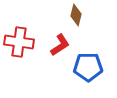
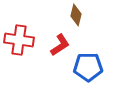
red cross: moved 2 px up
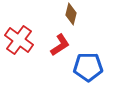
brown diamond: moved 5 px left, 1 px up
red cross: rotated 28 degrees clockwise
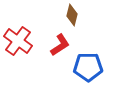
brown diamond: moved 1 px right, 1 px down
red cross: moved 1 px left, 1 px down
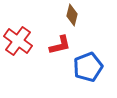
red L-shape: rotated 20 degrees clockwise
blue pentagon: rotated 20 degrees counterclockwise
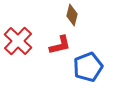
red cross: rotated 8 degrees clockwise
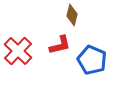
red cross: moved 10 px down
blue pentagon: moved 4 px right, 7 px up; rotated 28 degrees counterclockwise
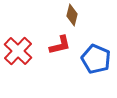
blue pentagon: moved 4 px right, 1 px up
